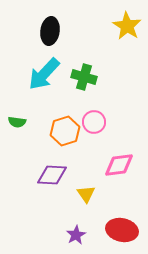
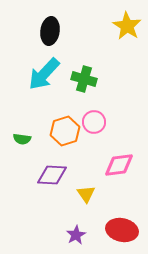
green cross: moved 2 px down
green semicircle: moved 5 px right, 17 px down
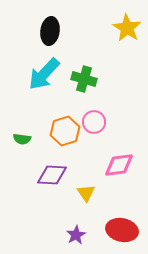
yellow star: moved 2 px down
yellow triangle: moved 1 px up
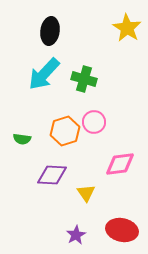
pink diamond: moved 1 px right, 1 px up
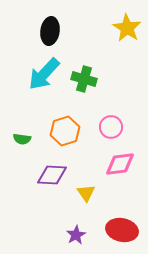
pink circle: moved 17 px right, 5 px down
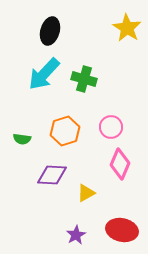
black ellipse: rotated 8 degrees clockwise
pink diamond: rotated 60 degrees counterclockwise
yellow triangle: rotated 36 degrees clockwise
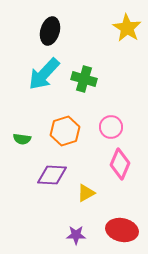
purple star: rotated 30 degrees clockwise
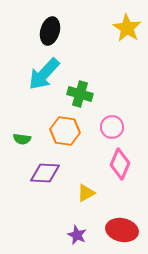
green cross: moved 4 px left, 15 px down
pink circle: moved 1 px right
orange hexagon: rotated 24 degrees clockwise
purple diamond: moved 7 px left, 2 px up
purple star: moved 1 px right; rotated 24 degrees clockwise
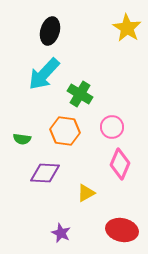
green cross: rotated 15 degrees clockwise
purple star: moved 16 px left, 2 px up
